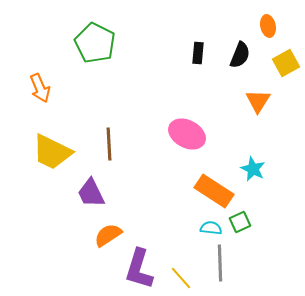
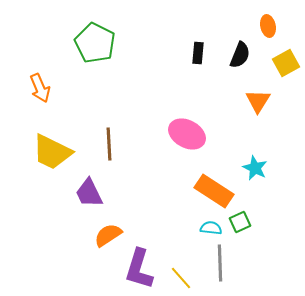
cyan star: moved 2 px right, 1 px up
purple trapezoid: moved 2 px left
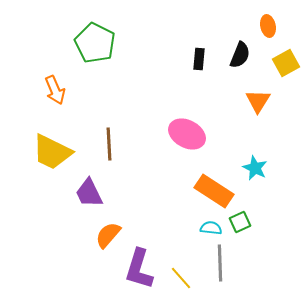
black rectangle: moved 1 px right, 6 px down
orange arrow: moved 15 px right, 2 px down
orange semicircle: rotated 16 degrees counterclockwise
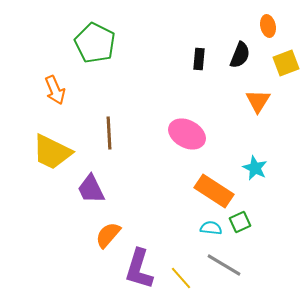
yellow square: rotated 8 degrees clockwise
brown line: moved 11 px up
purple trapezoid: moved 2 px right, 4 px up
gray line: moved 4 px right, 2 px down; rotated 57 degrees counterclockwise
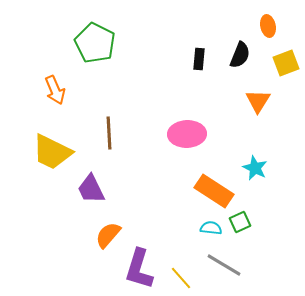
pink ellipse: rotated 30 degrees counterclockwise
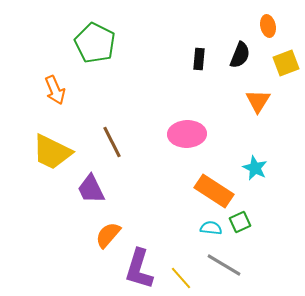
brown line: moved 3 px right, 9 px down; rotated 24 degrees counterclockwise
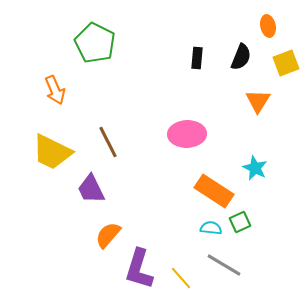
black semicircle: moved 1 px right, 2 px down
black rectangle: moved 2 px left, 1 px up
brown line: moved 4 px left
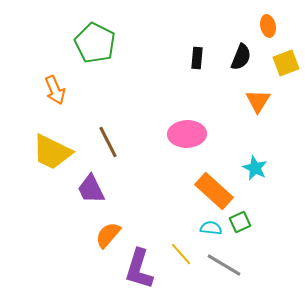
orange rectangle: rotated 9 degrees clockwise
yellow line: moved 24 px up
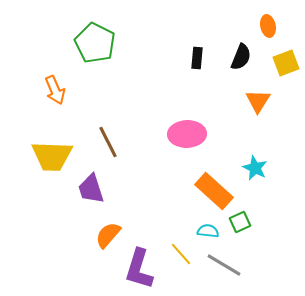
yellow trapezoid: moved 4 px down; rotated 24 degrees counterclockwise
purple trapezoid: rotated 8 degrees clockwise
cyan semicircle: moved 3 px left, 3 px down
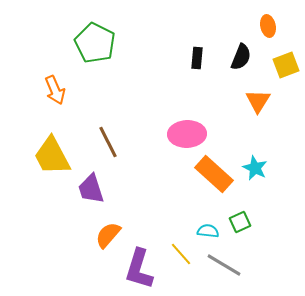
yellow square: moved 2 px down
yellow trapezoid: rotated 60 degrees clockwise
orange rectangle: moved 17 px up
